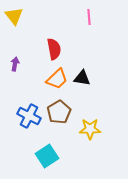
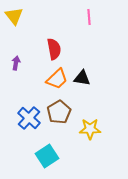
purple arrow: moved 1 px right, 1 px up
blue cross: moved 2 px down; rotated 15 degrees clockwise
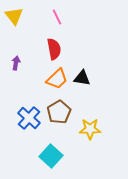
pink line: moved 32 px left; rotated 21 degrees counterclockwise
cyan square: moved 4 px right; rotated 15 degrees counterclockwise
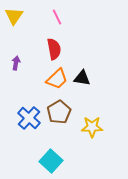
yellow triangle: rotated 12 degrees clockwise
yellow star: moved 2 px right, 2 px up
cyan square: moved 5 px down
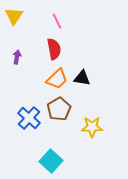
pink line: moved 4 px down
purple arrow: moved 1 px right, 6 px up
brown pentagon: moved 3 px up
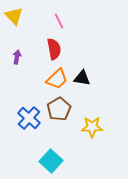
yellow triangle: rotated 18 degrees counterclockwise
pink line: moved 2 px right
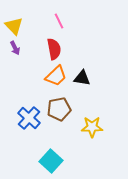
yellow triangle: moved 10 px down
purple arrow: moved 2 px left, 9 px up; rotated 144 degrees clockwise
orange trapezoid: moved 1 px left, 3 px up
brown pentagon: rotated 20 degrees clockwise
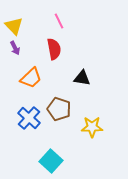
orange trapezoid: moved 25 px left, 2 px down
brown pentagon: rotated 30 degrees clockwise
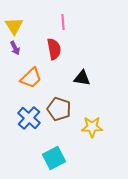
pink line: moved 4 px right, 1 px down; rotated 21 degrees clockwise
yellow triangle: rotated 12 degrees clockwise
cyan square: moved 3 px right, 3 px up; rotated 20 degrees clockwise
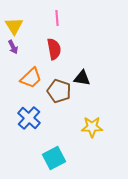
pink line: moved 6 px left, 4 px up
purple arrow: moved 2 px left, 1 px up
brown pentagon: moved 18 px up
